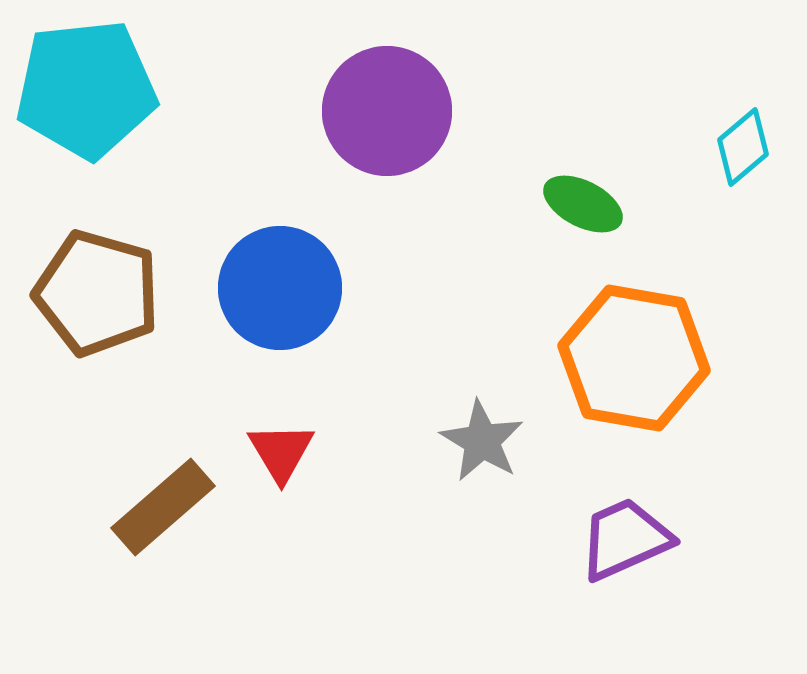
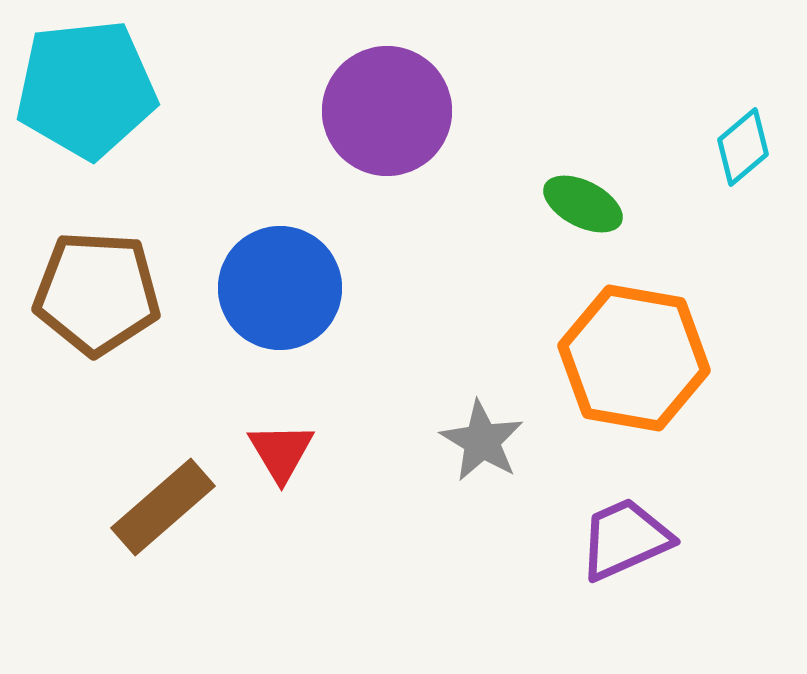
brown pentagon: rotated 13 degrees counterclockwise
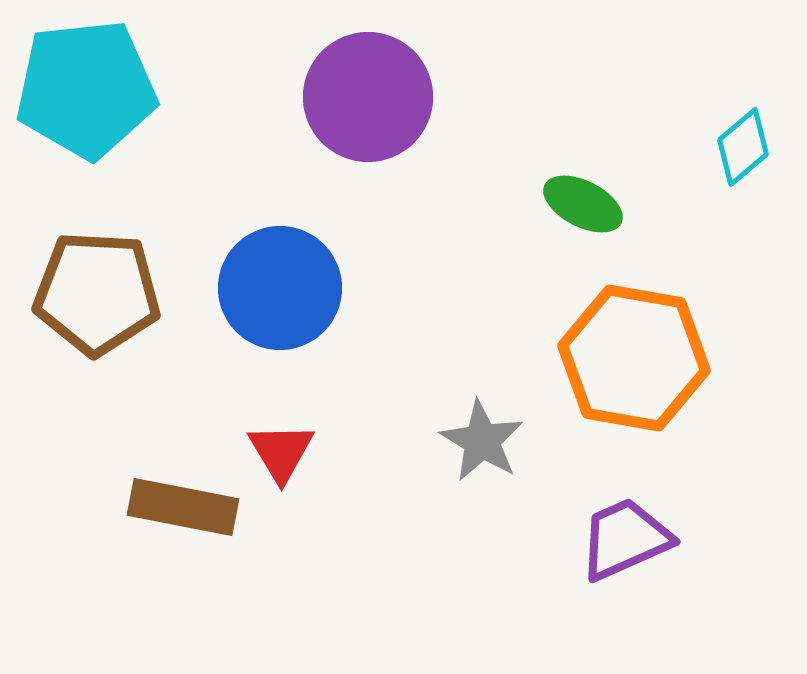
purple circle: moved 19 px left, 14 px up
brown rectangle: moved 20 px right; rotated 52 degrees clockwise
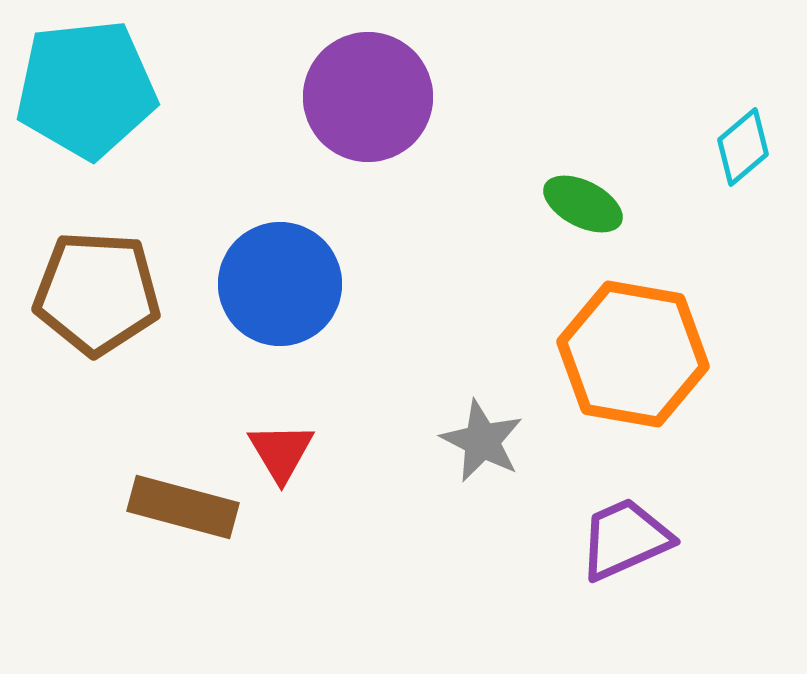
blue circle: moved 4 px up
orange hexagon: moved 1 px left, 4 px up
gray star: rotated 4 degrees counterclockwise
brown rectangle: rotated 4 degrees clockwise
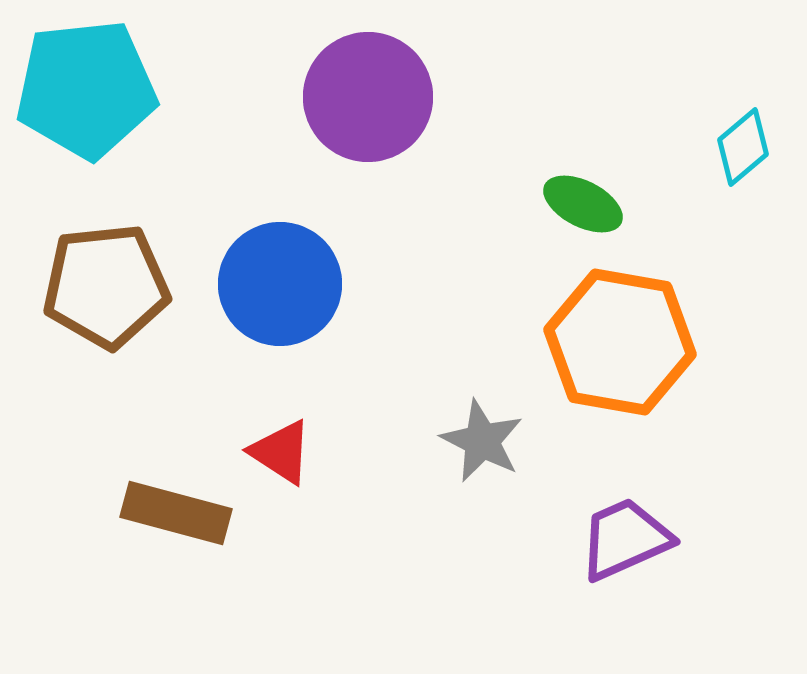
brown pentagon: moved 9 px right, 7 px up; rotated 9 degrees counterclockwise
orange hexagon: moved 13 px left, 12 px up
red triangle: rotated 26 degrees counterclockwise
brown rectangle: moved 7 px left, 6 px down
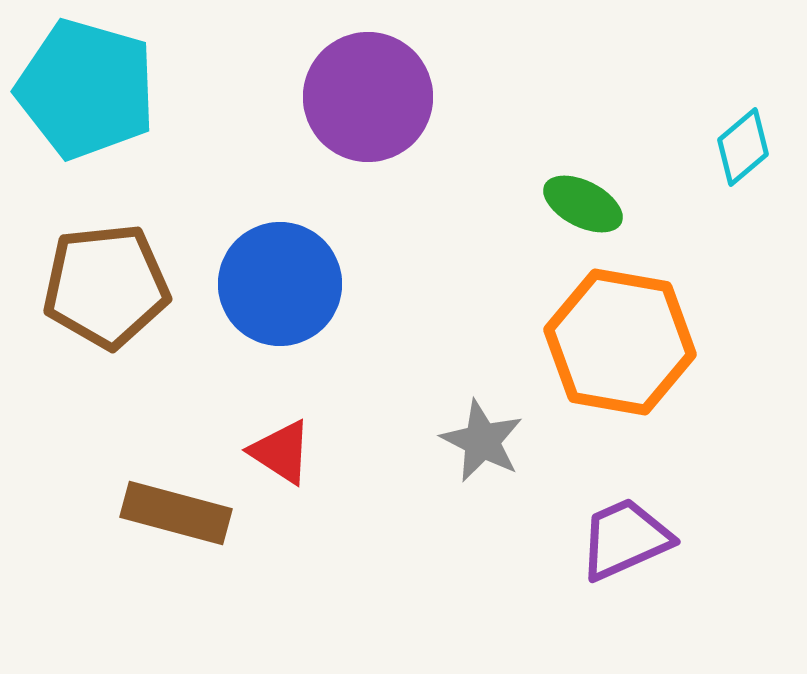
cyan pentagon: rotated 22 degrees clockwise
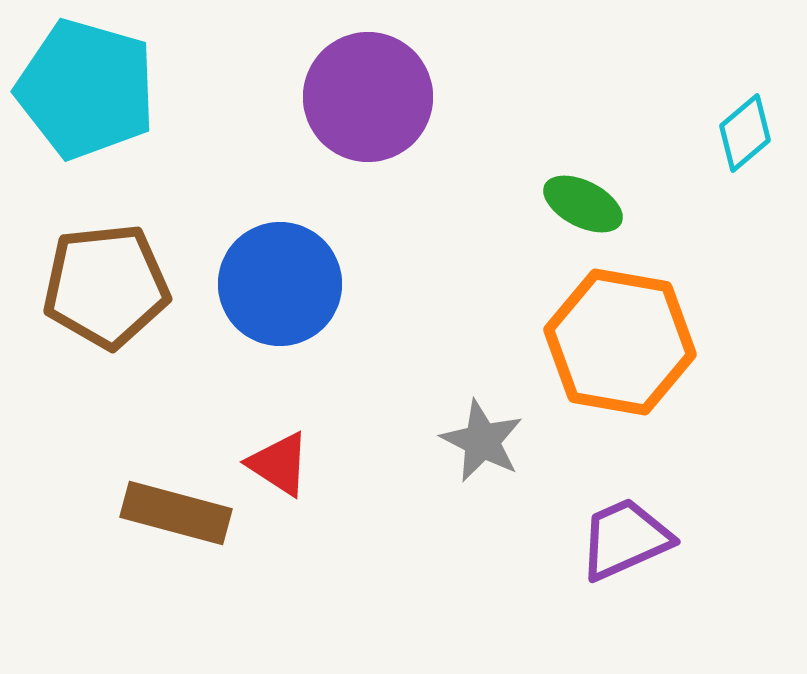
cyan diamond: moved 2 px right, 14 px up
red triangle: moved 2 px left, 12 px down
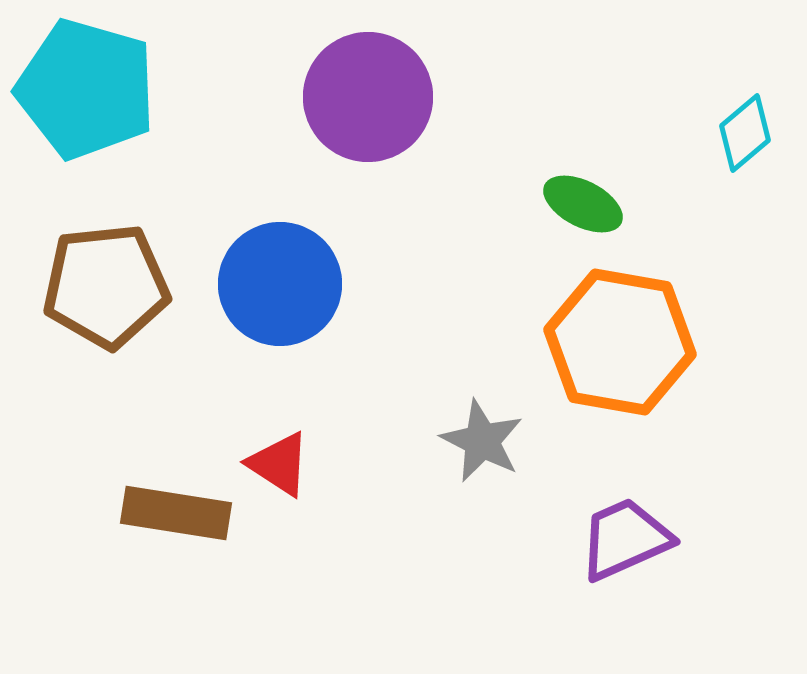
brown rectangle: rotated 6 degrees counterclockwise
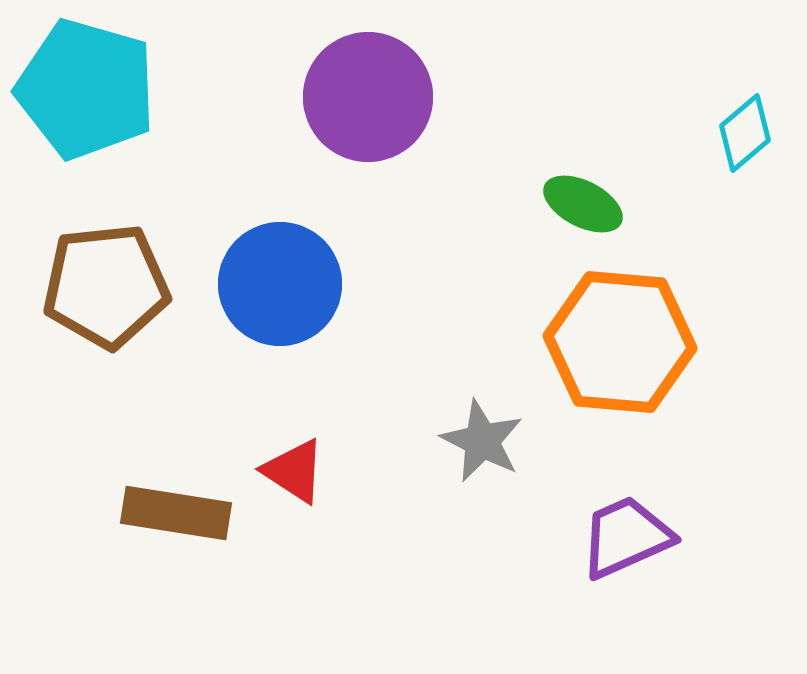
orange hexagon: rotated 5 degrees counterclockwise
red triangle: moved 15 px right, 7 px down
purple trapezoid: moved 1 px right, 2 px up
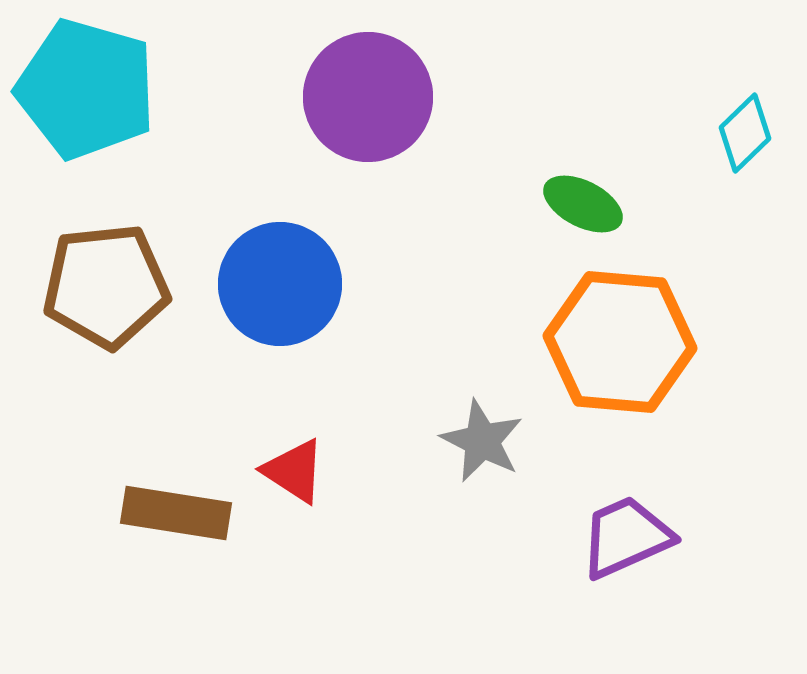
cyan diamond: rotated 4 degrees counterclockwise
